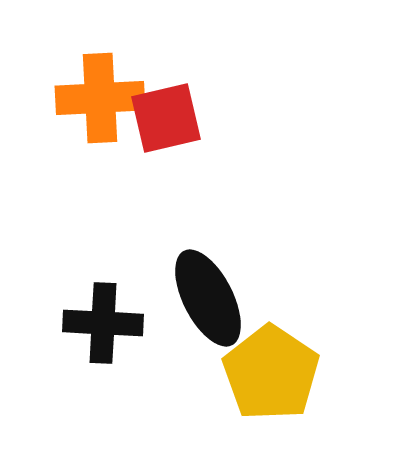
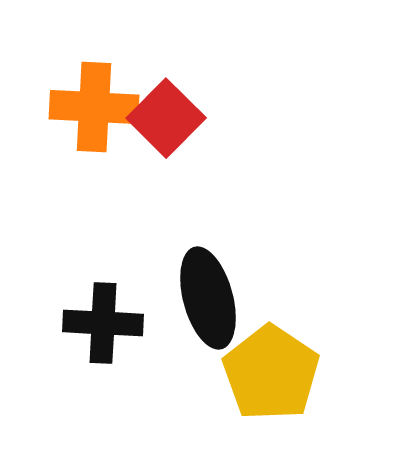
orange cross: moved 6 px left, 9 px down; rotated 6 degrees clockwise
red square: rotated 32 degrees counterclockwise
black ellipse: rotated 12 degrees clockwise
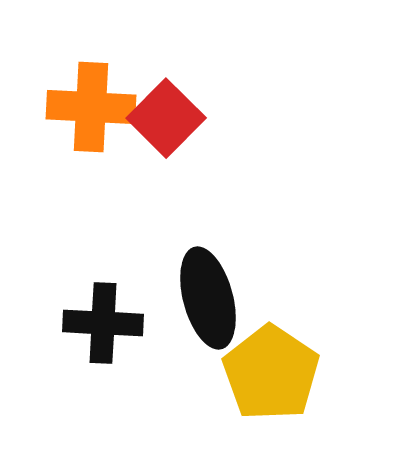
orange cross: moved 3 px left
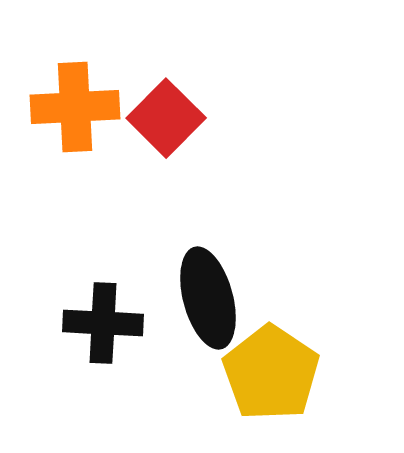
orange cross: moved 16 px left; rotated 6 degrees counterclockwise
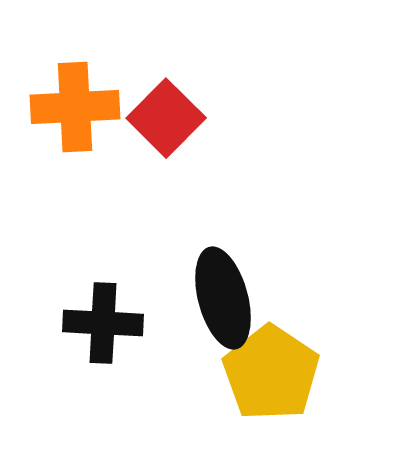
black ellipse: moved 15 px right
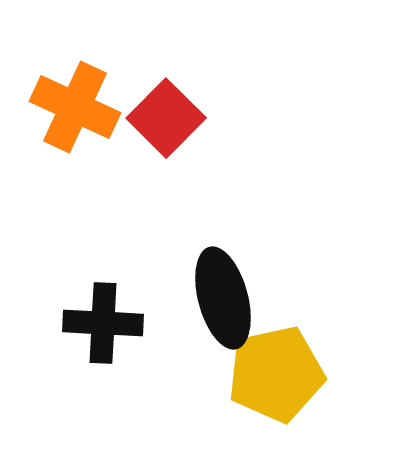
orange cross: rotated 28 degrees clockwise
yellow pentagon: moved 5 px right, 1 px down; rotated 26 degrees clockwise
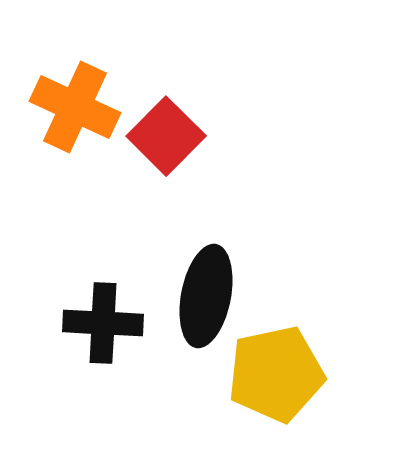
red square: moved 18 px down
black ellipse: moved 17 px left, 2 px up; rotated 26 degrees clockwise
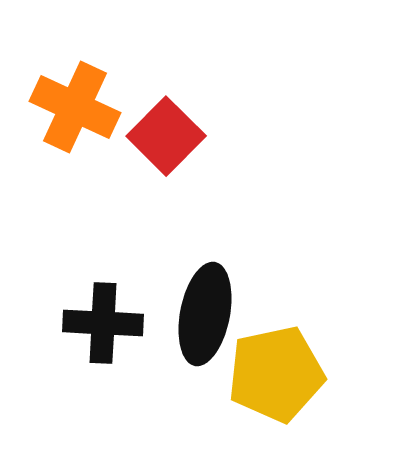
black ellipse: moved 1 px left, 18 px down
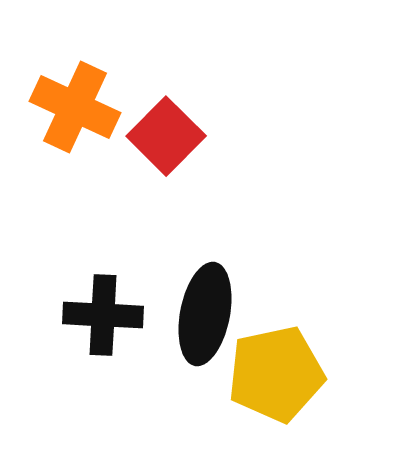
black cross: moved 8 px up
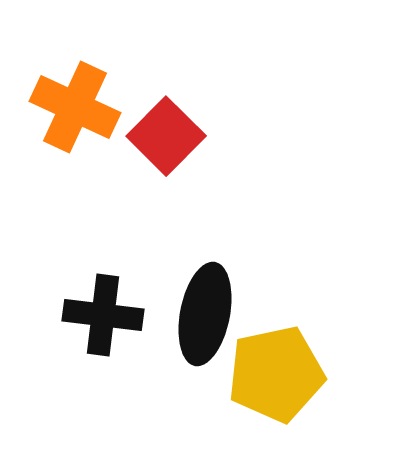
black cross: rotated 4 degrees clockwise
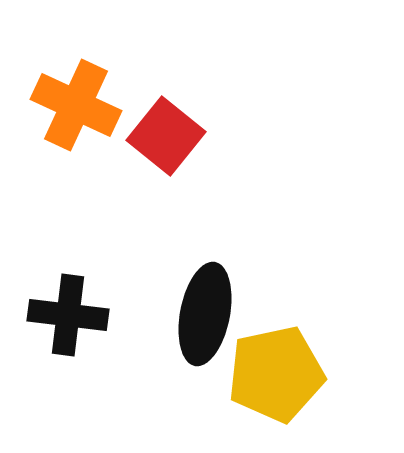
orange cross: moved 1 px right, 2 px up
red square: rotated 6 degrees counterclockwise
black cross: moved 35 px left
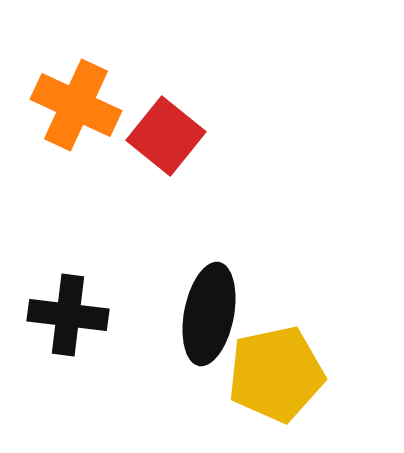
black ellipse: moved 4 px right
